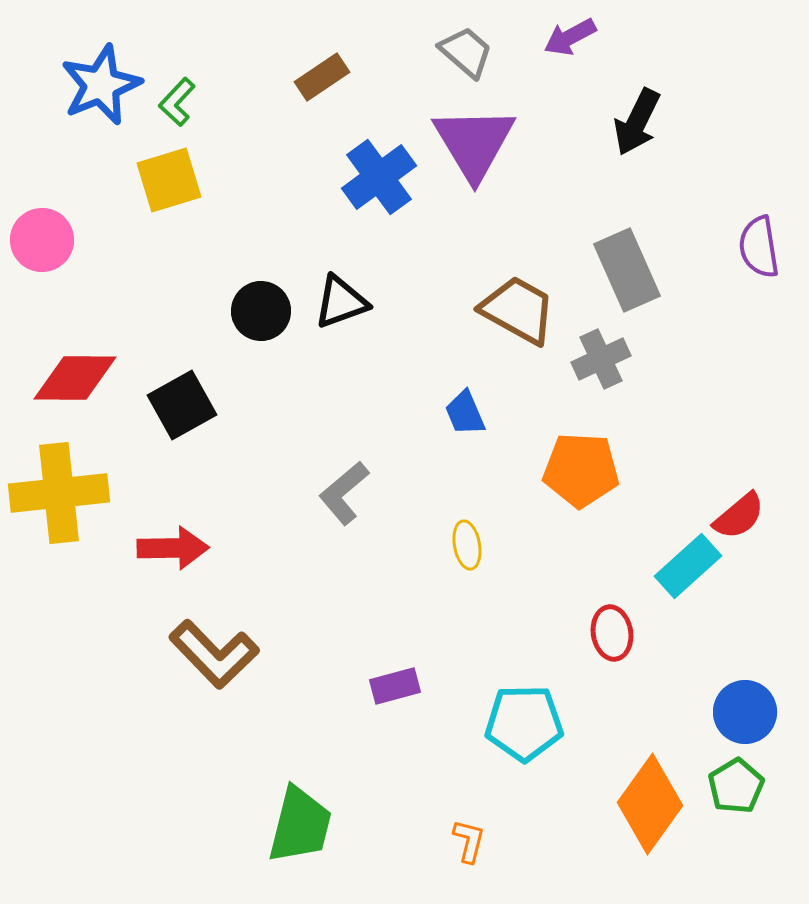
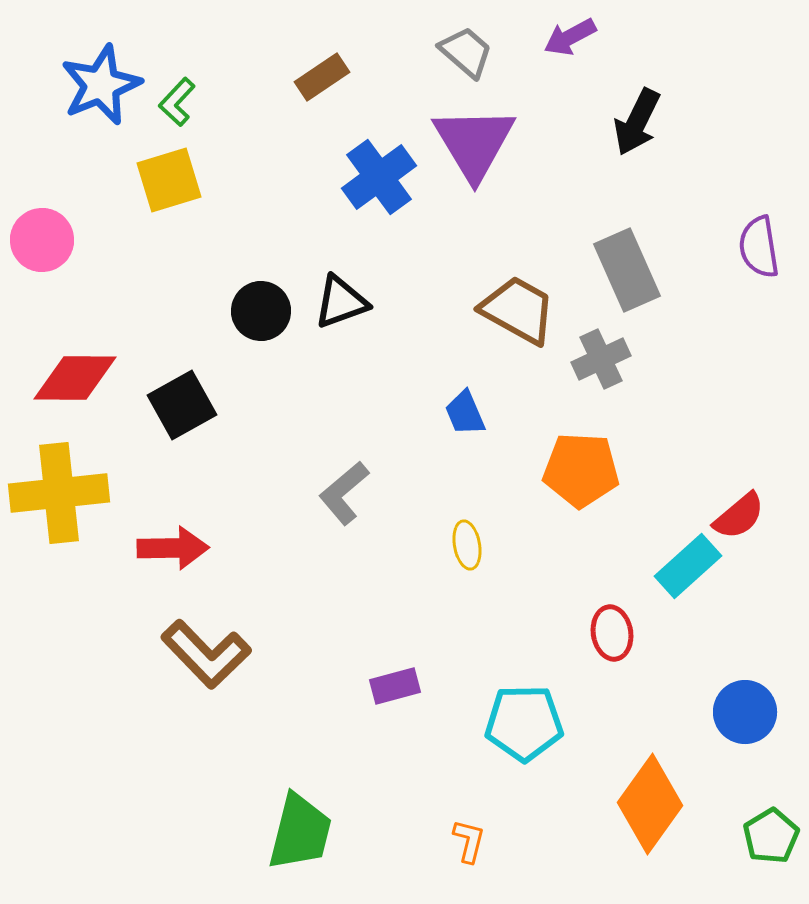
brown L-shape: moved 8 px left
green pentagon: moved 35 px right, 50 px down
green trapezoid: moved 7 px down
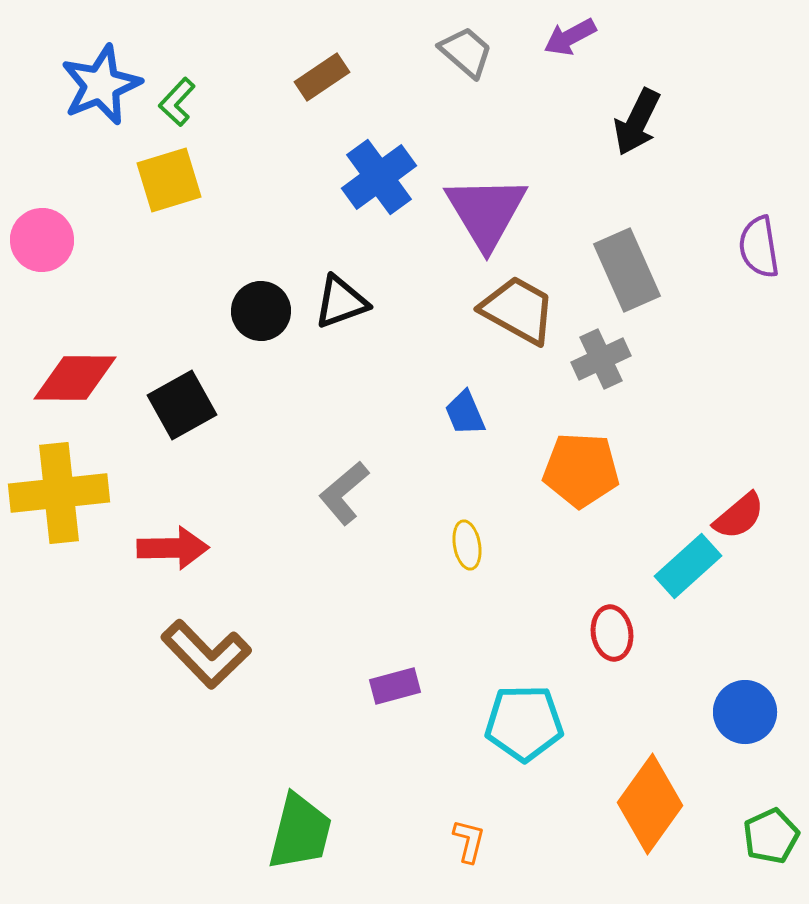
purple triangle: moved 12 px right, 69 px down
green pentagon: rotated 6 degrees clockwise
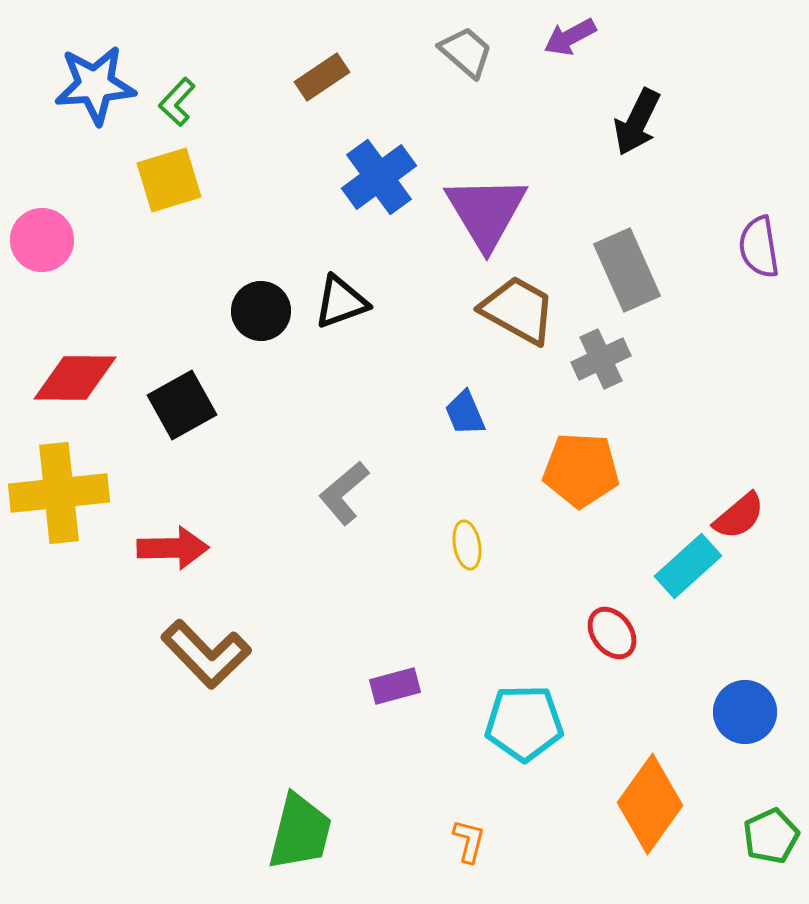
blue star: moved 6 px left; rotated 18 degrees clockwise
red ellipse: rotated 28 degrees counterclockwise
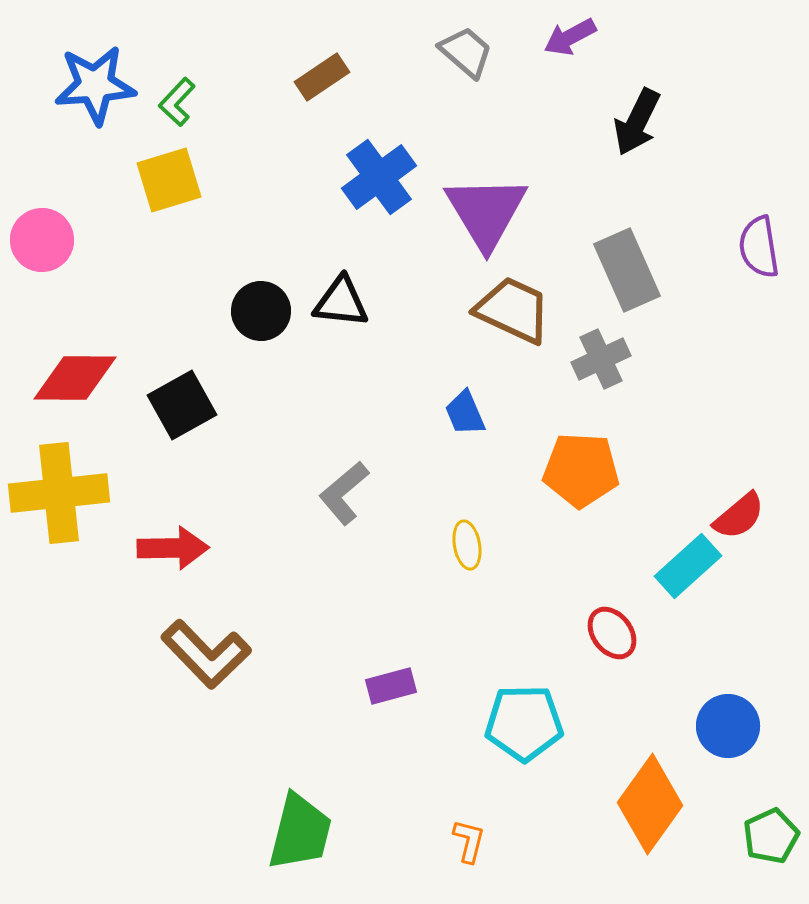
black triangle: rotated 26 degrees clockwise
brown trapezoid: moved 5 px left; rotated 4 degrees counterclockwise
purple rectangle: moved 4 px left
blue circle: moved 17 px left, 14 px down
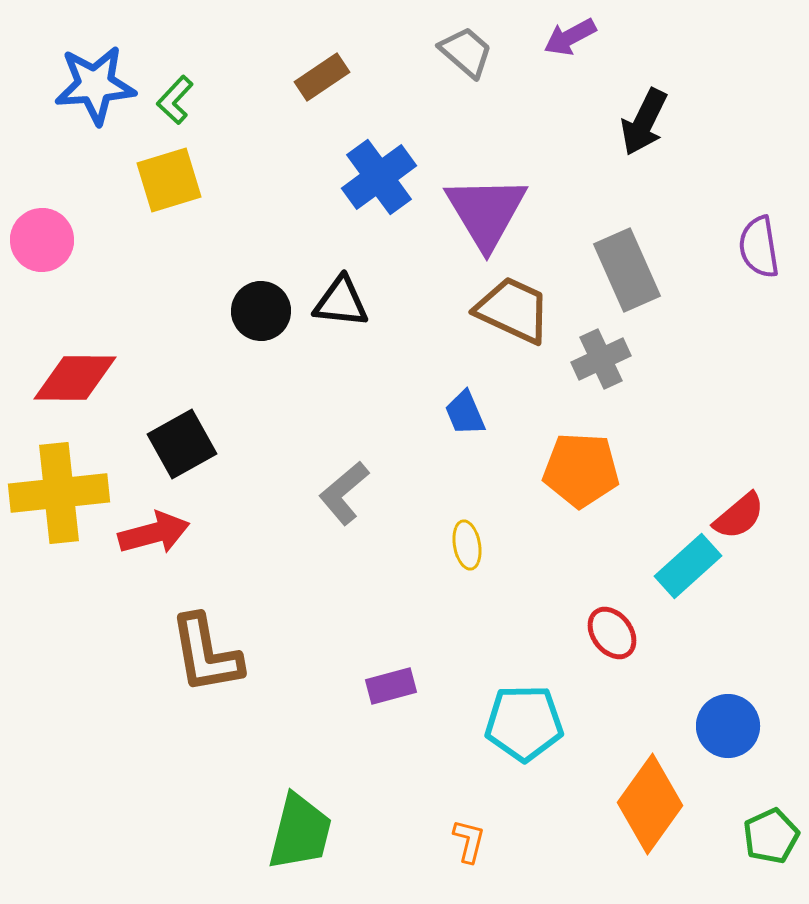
green L-shape: moved 2 px left, 2 px up
black arrow: moved 7 px right
black square: moved 39 px down
red arrow: moved 19 px left, 15 px up; rotated 14 degrees counterclockwise
brown L-shape: rotated 34 degrees clockwise
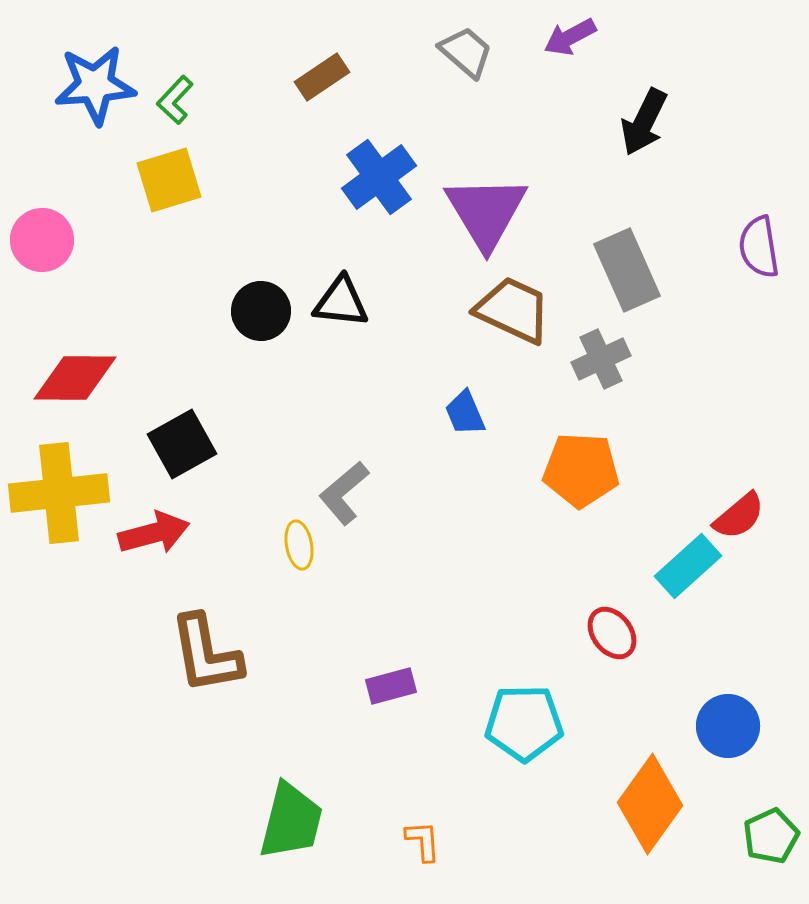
yellow ellipse: moved 168 px left
green trapezoid: moved 9 px left, 11 px up
orange L-shape: moved 46 px left; rotated 18 degrees counterclockwise
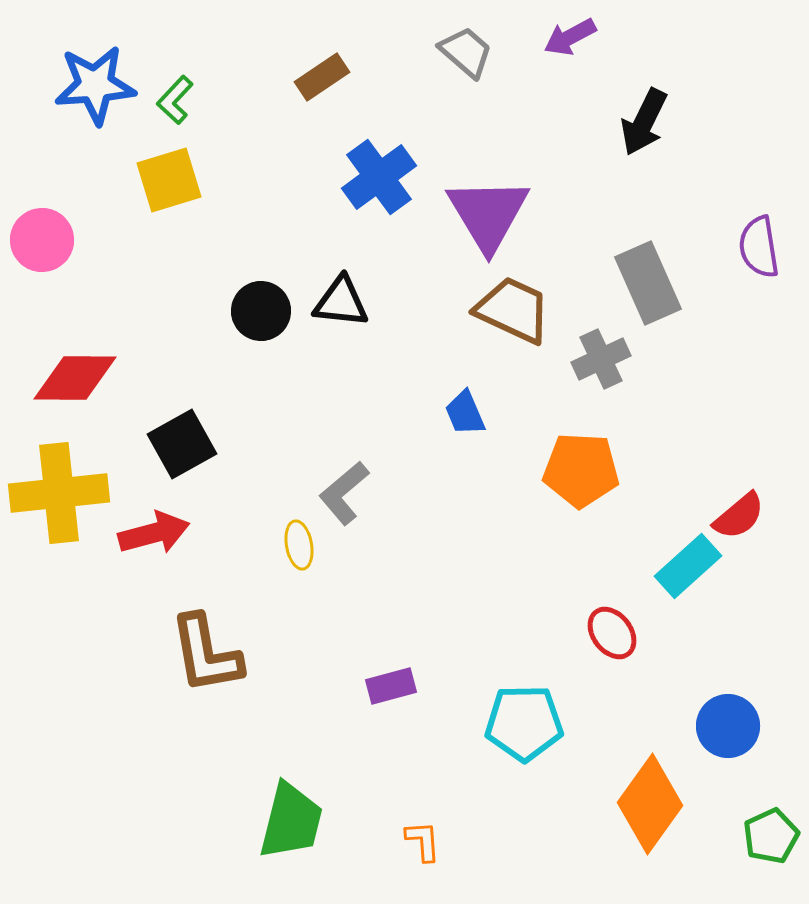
purple triangle: moved 2 px right, 2 px down
gray rectangle: moved 21 px right, 13 px down
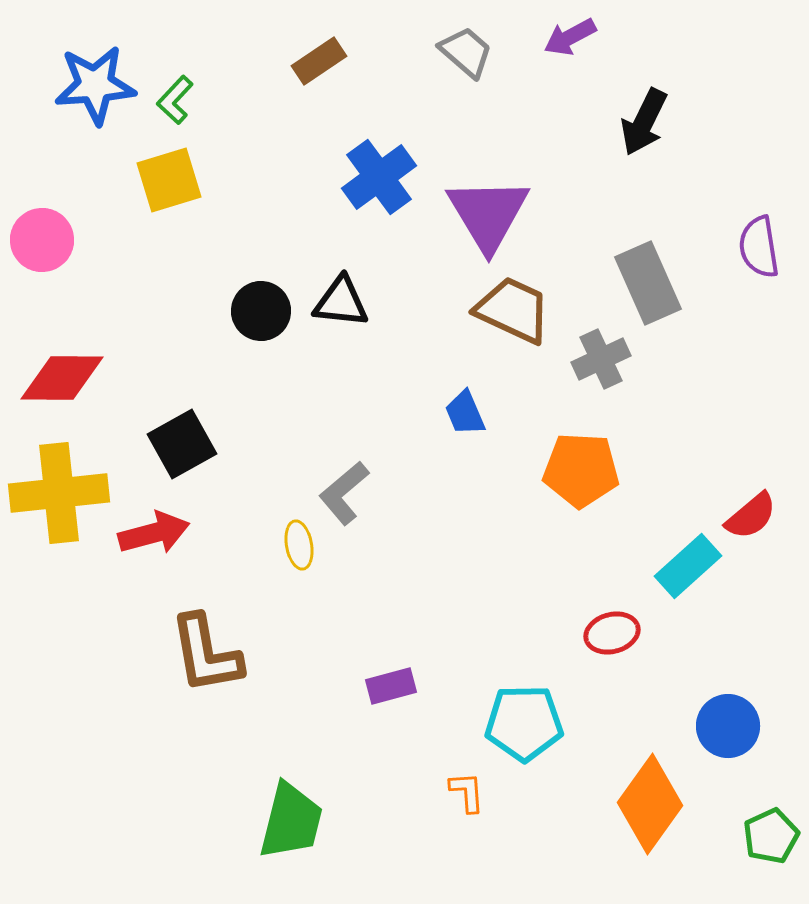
brown rectangle: moved 3 px left, 16 px up
red diamond: moved 13 px left
red semicircle: moved 12 px right
red ellipse: rotated 68 degrees counterclockwise
orange L-shape: moved 44 px right, 49 px up
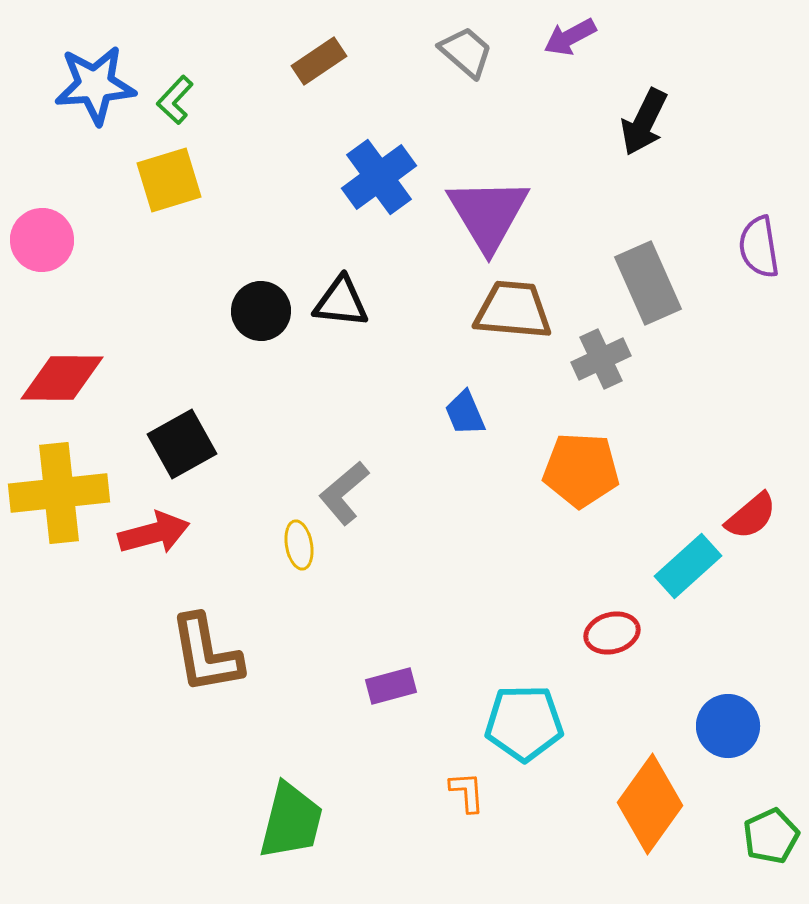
brown trapezoid: rotated 20 degrees counterclockwise
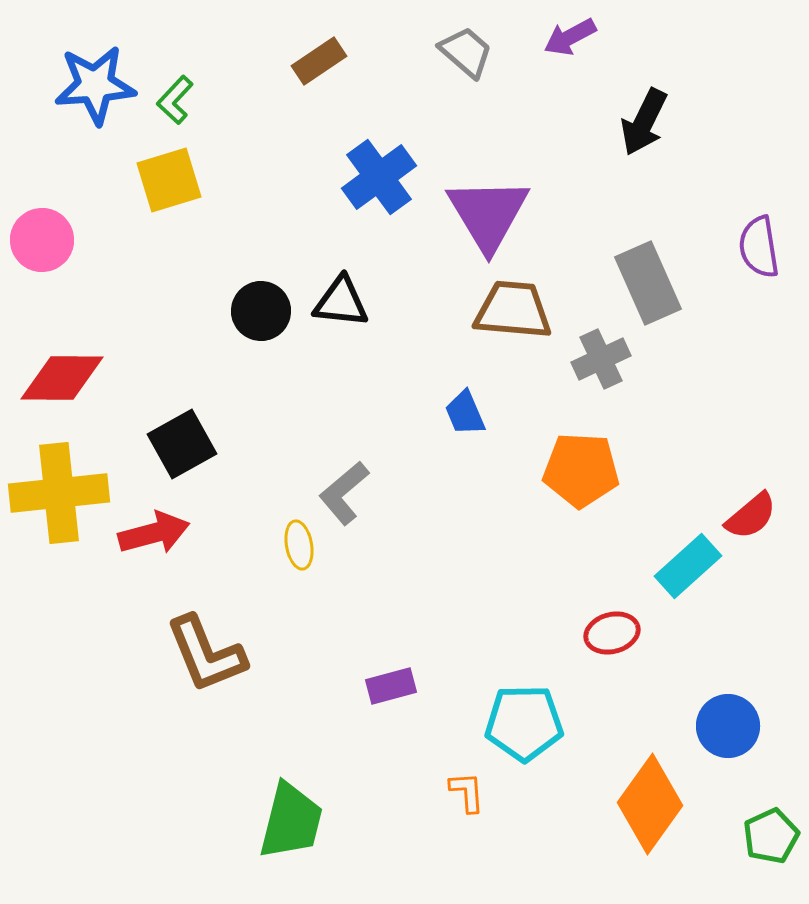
brown L-shape: rotated 12 degrees counterclockwise
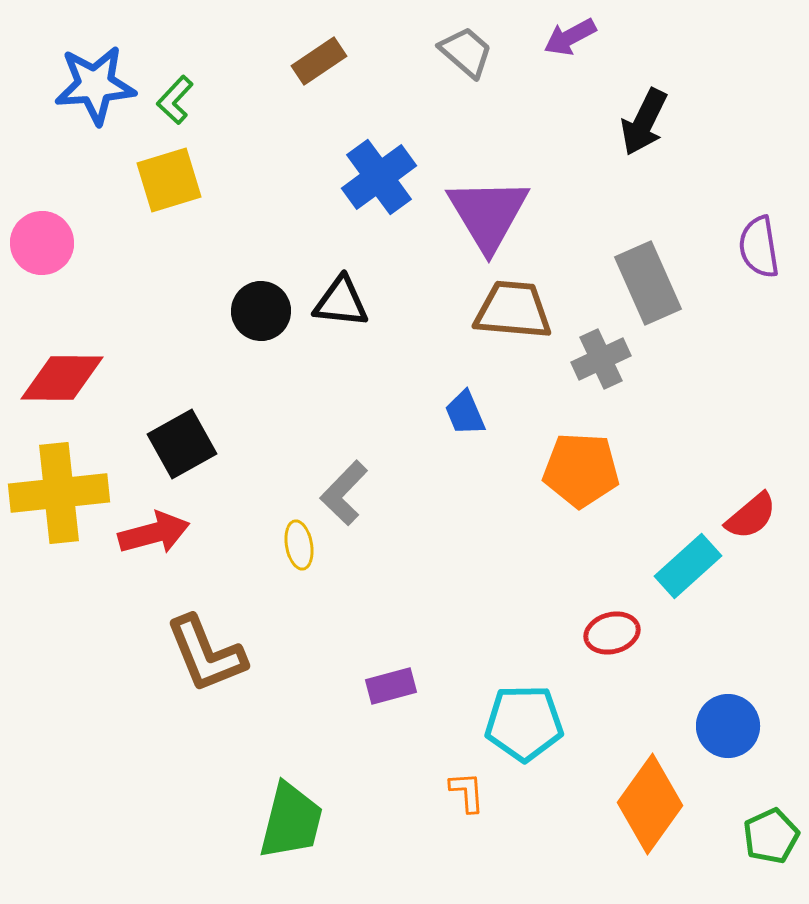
pink circle: moved 3 px down
gray L-shape: rotated 6 degrees counterclockwise
